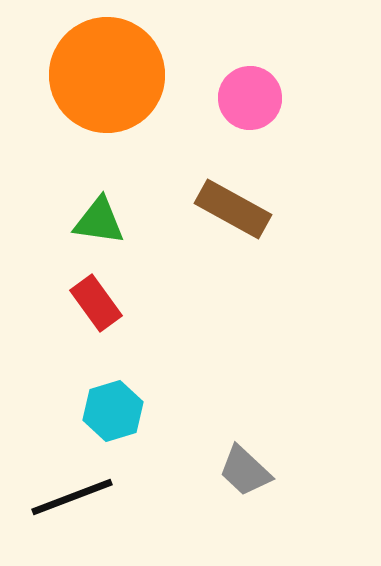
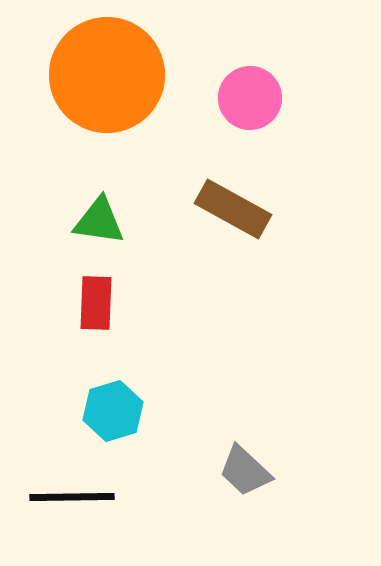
red rectangle: rotated 38 degrees clockwise
black line: rotated 20 degrees clockwise
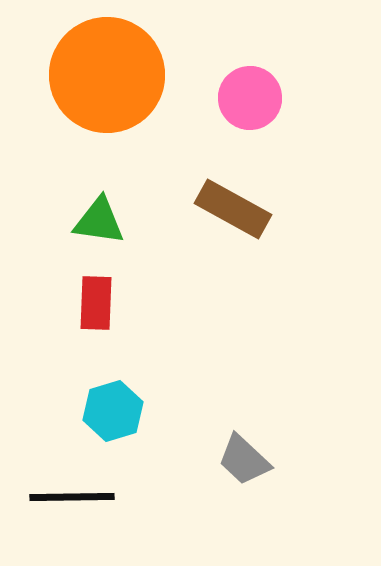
gray trapezoid: moved 1 px left, 11 px up
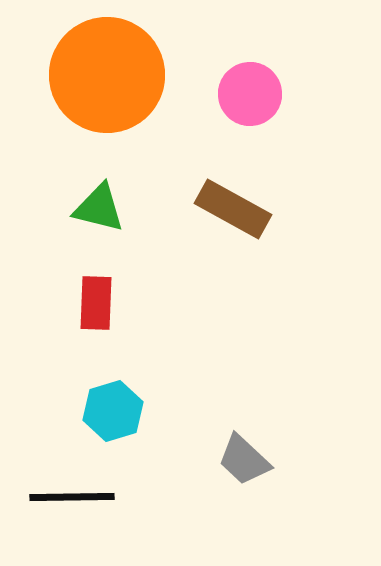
pink circle: moved 4 px up
green triangle: moved 13 px up; rotated 6 degrees clockwise
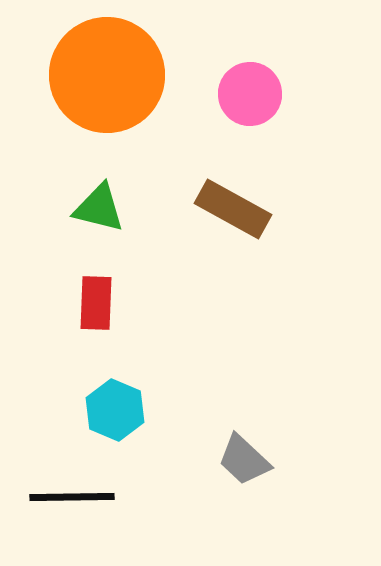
cyan hexagon: moved 2 px right, 1 px up; rotated 20 degrees counterclockwise
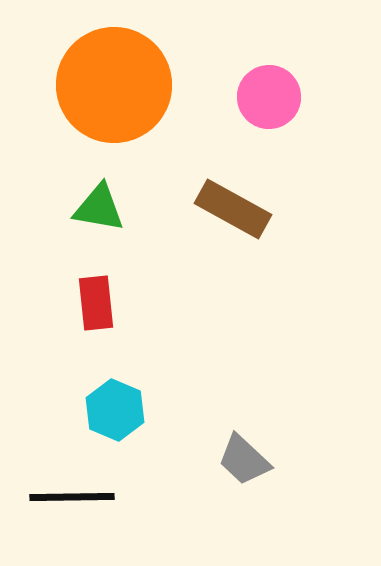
orange circle: moved 7 px right, 10 px down
pink circle: moved 19 px right, 3 px down
green triangle: rotated 4 degrees counterclockwise
red rectangle: rotated 8 degrees counterclockwise
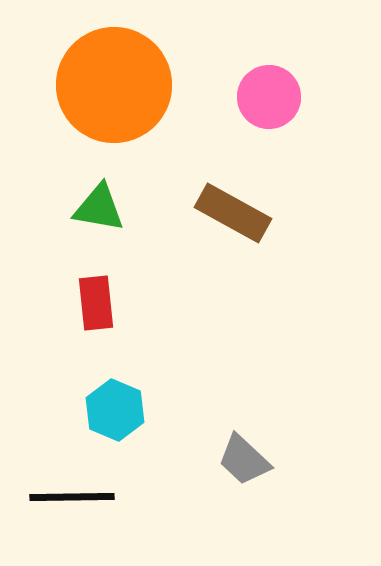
brown rectangle: moved 4 px down
